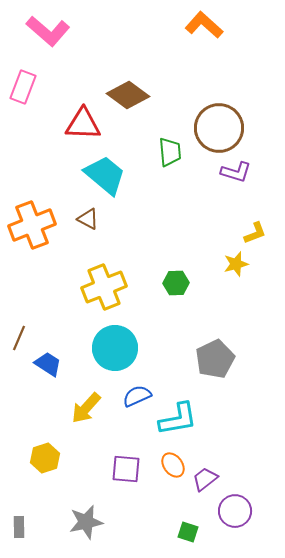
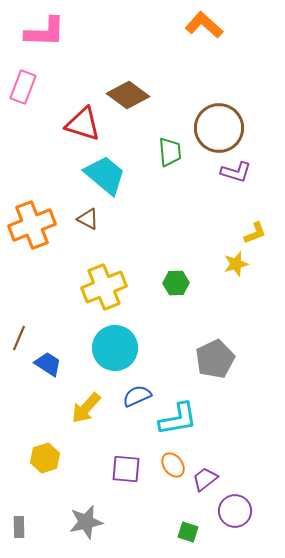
pink L-shape: moved 3 px left, 1 px down; rotated 39 degrees counterclockwise
red triangle: rotated 15 degrees clockwise
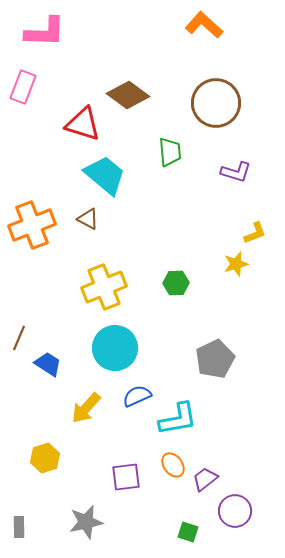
brown circle: moved 3 px left, 25 px up
purple square: moved 8 px down; rotated 12 degrees counterclockwise
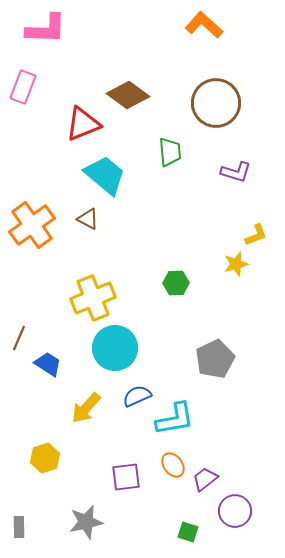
pink L-shape: moved 1 px right, 3 px up
red triangle: rotated 39 degrees counterclockwise
orange cross: rotated 15 degrees counterclockwise
yellow L-shape: moved 1 px right, 2 px down
yellow cross: moved 11 px left, 11 px down
cyan L-shape: moved 3 px left
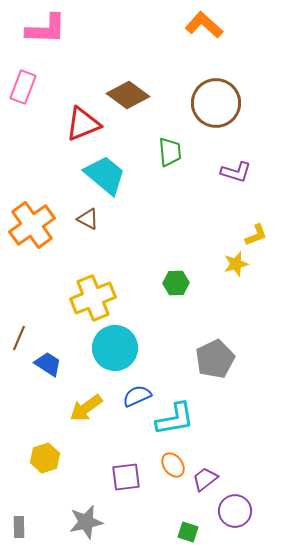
yellow arrow: rotated 12 degrees clockwise
